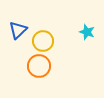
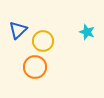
orange circle: moved 4 px left, 1 px down
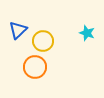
cyan star: moved 1 px down
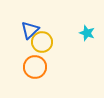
blue triangle: moved 12 px right
yellow circle: moved 1 px left, 1 px down
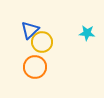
cyan star: rotated 14 degrees counterclockwise
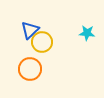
orange circle: moved 5 px left, 2 px down
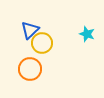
cyan star: moved 1 px down; rotated 14 degrees clockwise
yellow circle: moved 1 px down
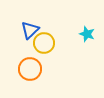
yellow circle: moved 2 px right
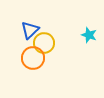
cyan star: moved 2 px right, 1 px down
orange circle: moved 3 px right, 11 px up
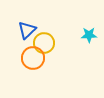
blue triangle: moved 3 px left
cyan star: rotated 21 degrees counterclockwise
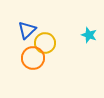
cyan star: rotated 21 degrees clockwise
yellow circle: moved 1 px right
